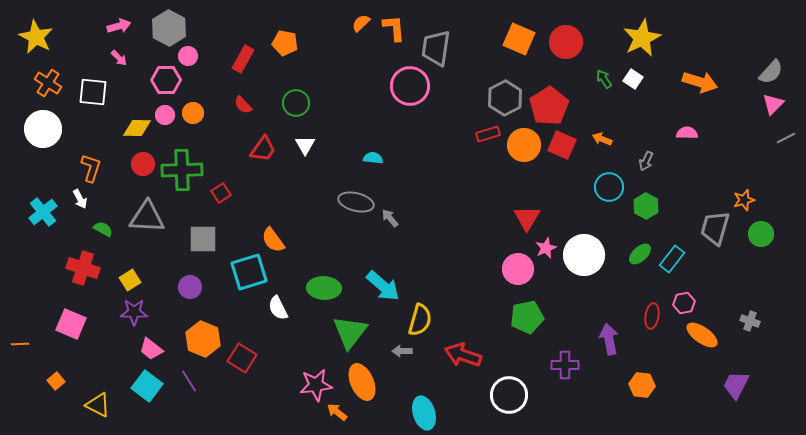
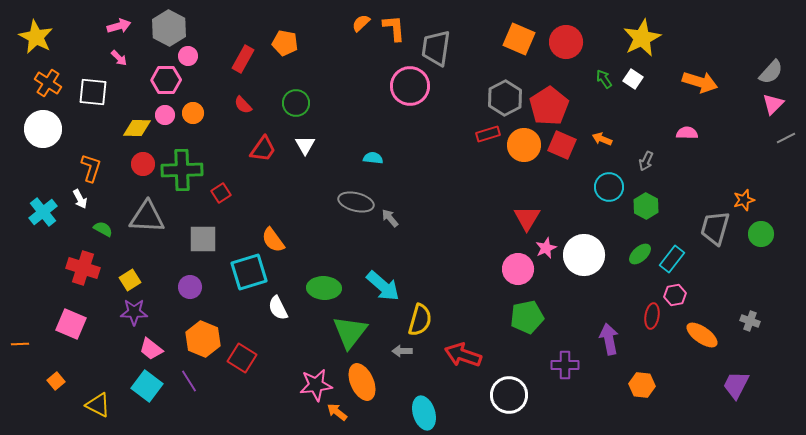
pink hexagon at (684, 303): moved 9 px left, 8 px up
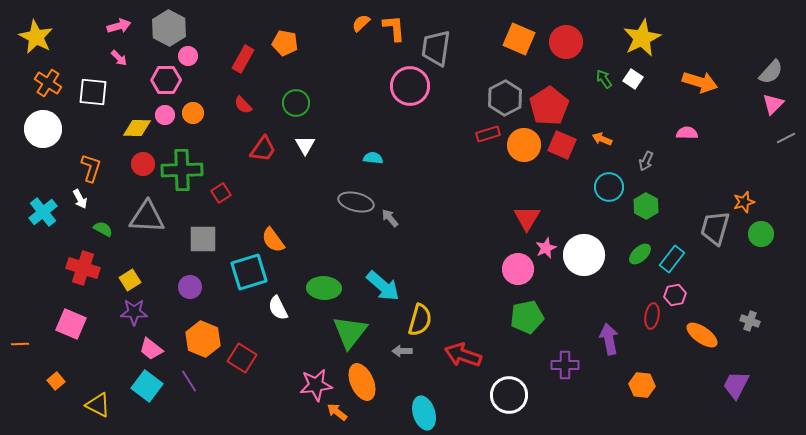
orange star at (744, 200): moved 2 px down
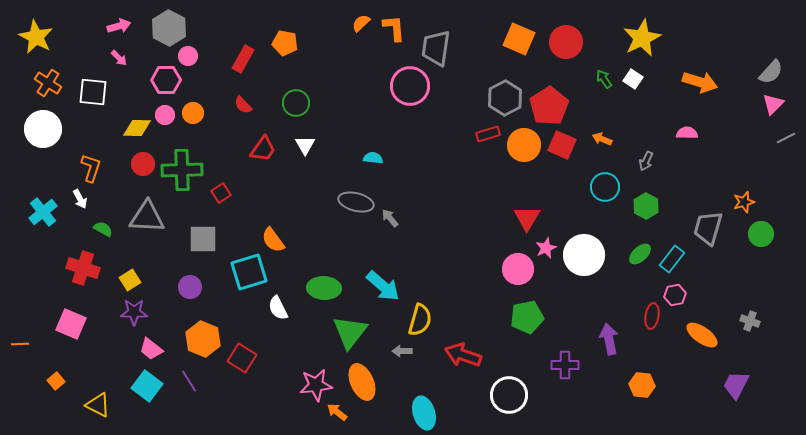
cyan circle at (609, 187): moved 4 px left
gray trapezoid at (715, 228): moved 7 px left
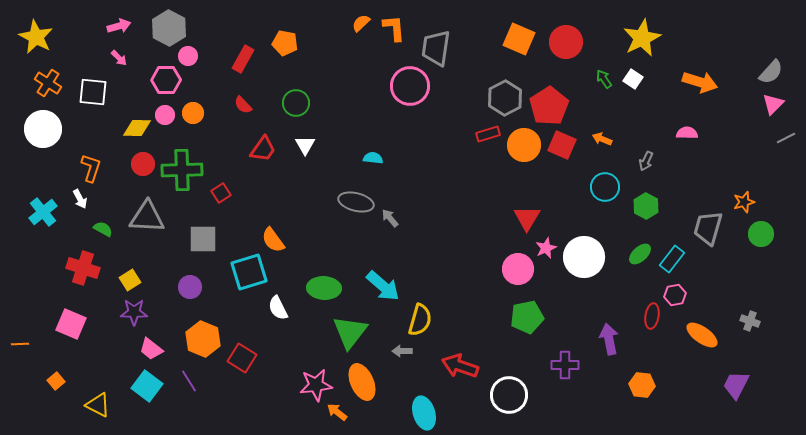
white circle at (584, 255): moved 2 px down
red arrow at (463, 355): moved 3 px left, 11 px down
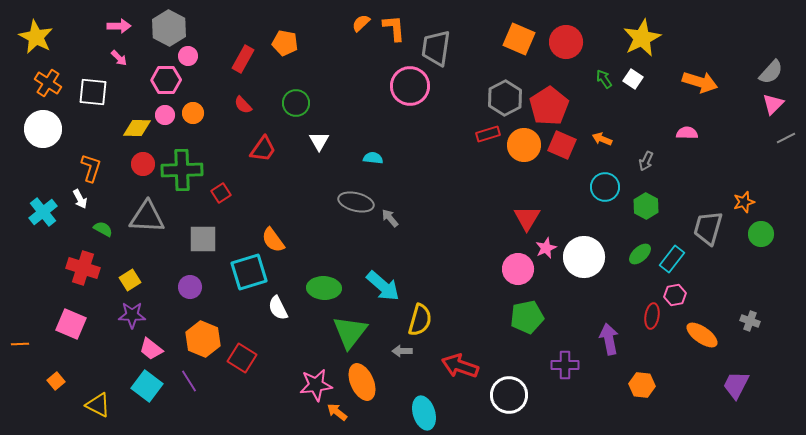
pink arrow at (119, 26): rotated 15 degrees clockwise
white triangle at (305, 145): moved 14 px right, 4 px up
purple star at (134, 312): moved 2 px left, 3 px down
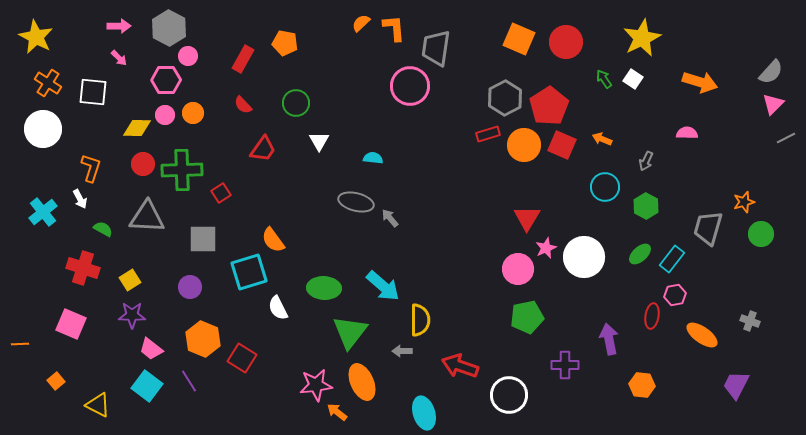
yellow semicircle at (420, 320): rotated 16 degrees counterclockwise
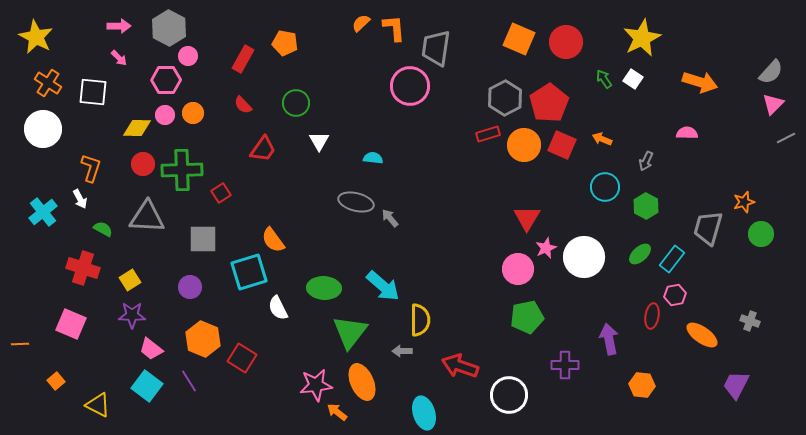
red pentagon at (549, 106): moved 3 px up
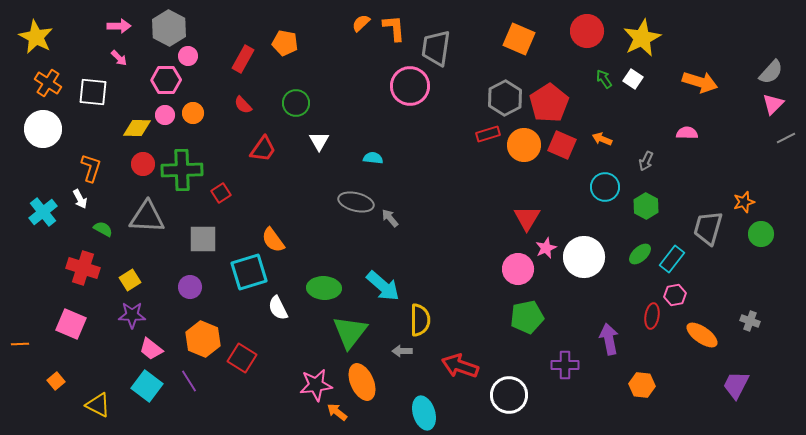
red circle at (566, 42): moved 21 px right, 11 px up
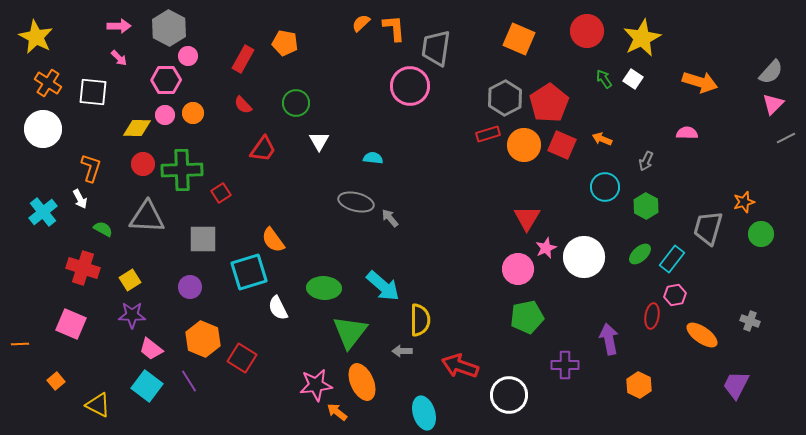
orange hexagon at (642, 385): moved 3 px left; rotated 20 degrees clockwise
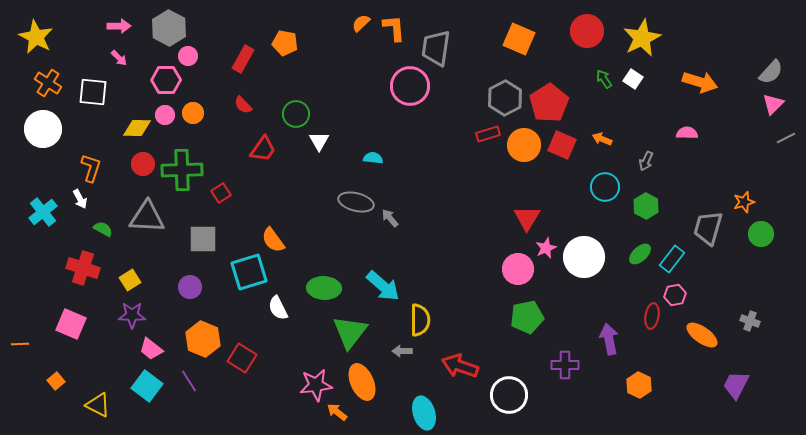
green circle at (296, 103): moved 11 px down
